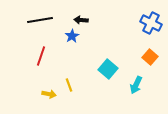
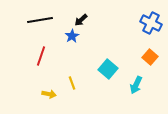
black arrow: rotated 48 degrees counterclockwise
yellow line: moved 3 px right, 2 px up
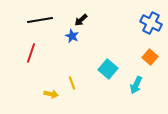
blue star: rotated 16 degrees counterclockwise
red line: moved 10 px left, 3 px up
yellow arrow: moved 2 px right
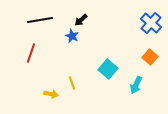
blue cross: rotated 15 degrees clockwise
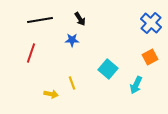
black arrow: moved 1 px left, 1 px up; rotated 80 degrees counterclockwise
blue star: moved 4 px down; rotated 24 degrees counterclockwise
orange square: rotated 21 degrees clockwise
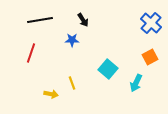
black arrow: moved 3 px right, 1 px down
cyan arrow: moved 2 px up
